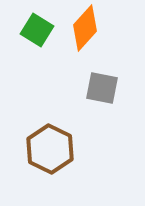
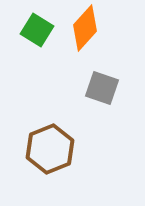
gray square: rotated 8 degrees clockwise
brown hexagon: rotated 12 degrees clockwise
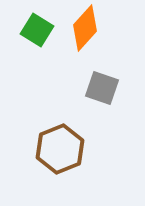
brown hexagon: moved 10 px right
